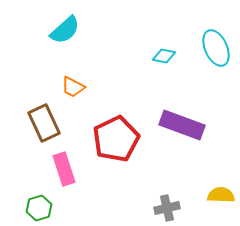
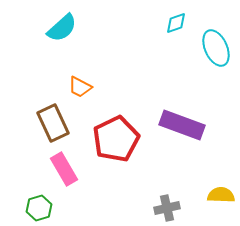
cyan semicircle: moved 3 px left, 2 px up
cyan diamond: moved 12 px right, 33 px up; rotated 30 degrees counterclockwise
orange trapezoid: moved 7 px right
brown rectangle: moved 9 px right
pink rectangle: rotated 12 degrees counterclockwise
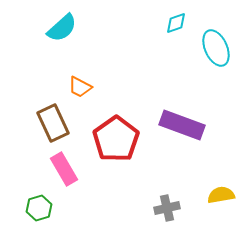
red pentagon: rotated 9 degrees counterclockwise
yellow semicircle: rotated 12 degrees counterclockwise
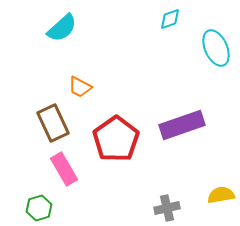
cyan diamond: moved 6 px left, 4 px up
purple rectangle: rotated 39 degrees counterclockwise
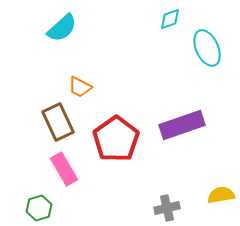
cyan ellipse: moved 9 px left
brown rectangle: moved 5 px right, 1 px up
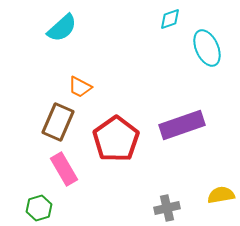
brown rectangle: rotated 48 degrees clockwise
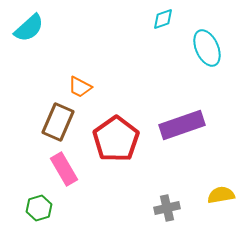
cyan diamond: moved 7 px left
cyan semicircle: moved 33 px left
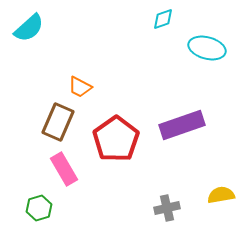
cyan ellipse: rotated 51 degrees counterclockwise
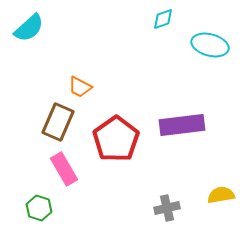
cyan ellipse: moved 3 px right, 3 px up
purple rectangle: rotated 12 degrees clockwise
green hexagon: rotated 25 degrees counterclockwise
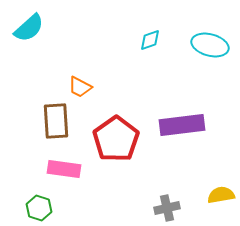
cyan diamond: moved 13 px left, 21 px down
brown rectangle: moved 2 px left, 1 px up; rotated 27 degrees counterclockwise
pink rectangle: rotated 52 degrees counterclockwise
